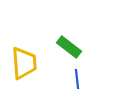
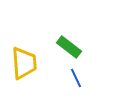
blue line: moved 1 px left, 1 px up; rotated 18 degrees counterclockwise
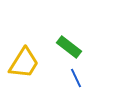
yellow trapezoid: rotated 36 degrees clockwise
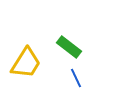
yellow trapezoid: moved 2 px right
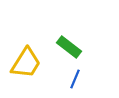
blue line: moved 1 px left, 1 px down; rotated 48 degrees clockwise
